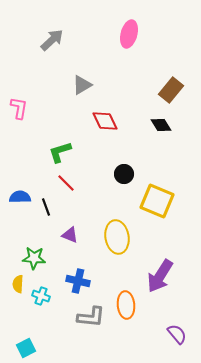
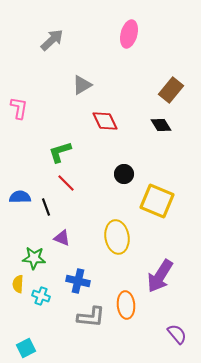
purple triangle: moved 8 px left, 3 px down
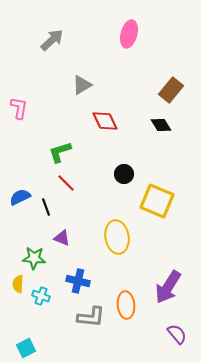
blue semicircle: rotated 25 degrees counterclockwise
purple arrow: moved 8 px right, 11 px down
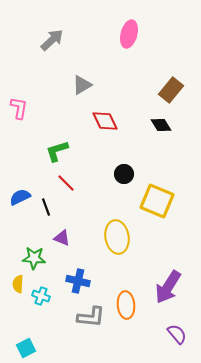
green L-shape: moved 3 px left, 1 px up
